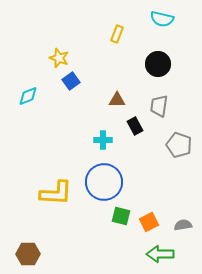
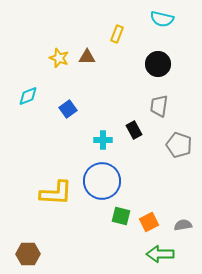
blue square: moved 3 px left, 28 px down
brown triangle: moved 30 px left, 43 px up
black rectangle: moved 1 px left, 4 px down
blue circle: moved 2 px left, 1 px up
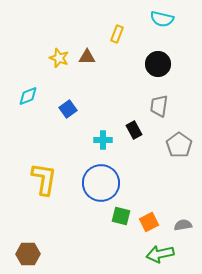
gray pentagon: rotated 15 degrees clockwise
blue circle: moved 1 px left, 2 px down
yellow L-shape: moved 12 px left, 14 px up; rotated 84 degrees counterclockwise
green arrow: rotated 12 degrees counterclockwise
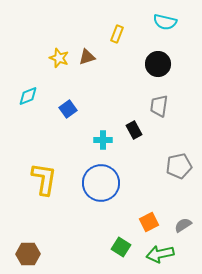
cyan semicircle: moved 3 px right, 3 px down
brown triangle: rotated 18 degrees counterclockwise
gray pentagon: moved 21 px down; rotated 25 degrees clockwise
green square: moved 31 px down; rotated 18 degrees clockwise
gray semicircle: rotated 24 degrees counterclockwise
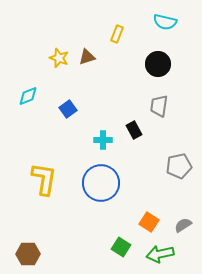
orange square: rotated 30 degrees counterclockwise
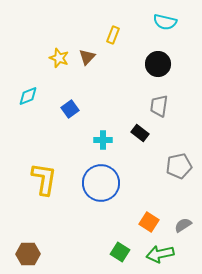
yellow rectangle: moved 4 px left, 1 px down
brown triangle: rotated 30 degrees counterclockwise
blue square: moved 2 px right
black rectangle: moved 6 px right, 3 px down; rotated 24 degrees counterclockwise
green square: moved 1 px left, 5 px down
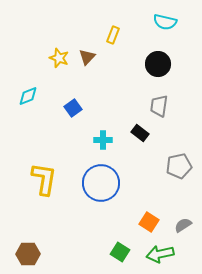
blue square: moved 3 px right, 1 px up
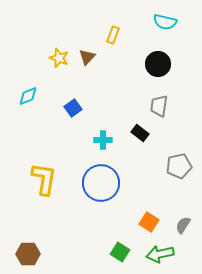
gray semicircle: rotated 24 degrees counterclockwise
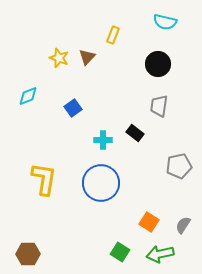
black rectangle: moved 5 px left
